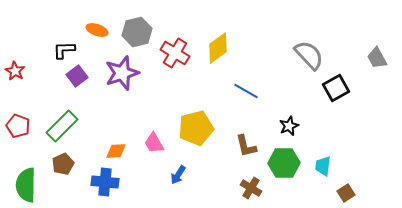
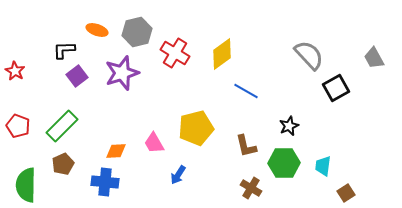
yellow diamond: moved 4 px right, 6 px down
gray trapezoid: moved 3 px left
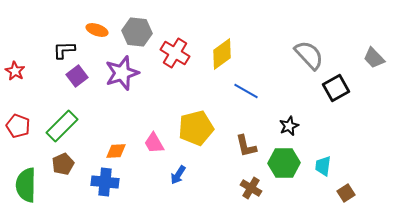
gray hexagon: rotated 20 degrees clockwise
gray trapezoid: rotated 15 degrees counterclockwise
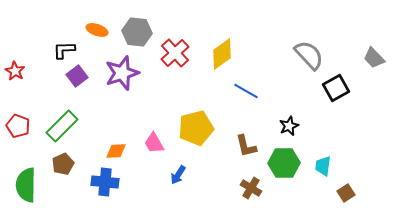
red cross: rotated 16 degrees clockwise
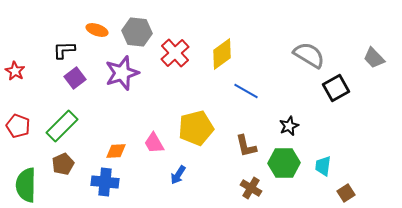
gray semicircle: rotated 16 degrees counterclockwise
purple square: moved 2 px left, 2 px down
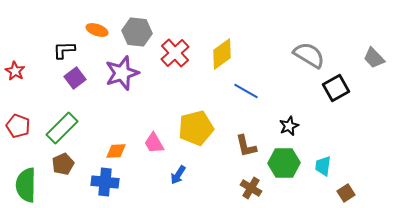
green rectangle: moved 2 px down
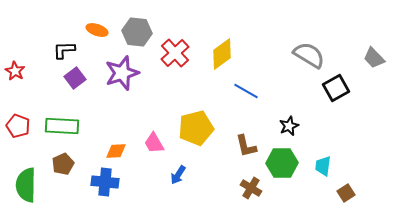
green rectangle: moved 2 px up; rotated 48 degrees clockwise
green hexagon: moved 2 px left
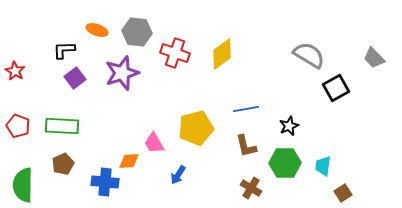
red cross: rotated 28 degrees counterclockwise
blue line: moved 18 px down; rotated 40 degrees counterclockwise
orange diamond: moved 13 px right, 10 px down
green hexagon: moved 3 px right
green semicircle: moved 3 px left
brown square: moved 3 px left
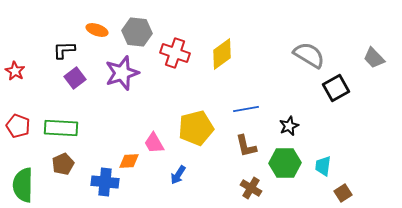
green rectangle: moved 1 px left, 2 px down
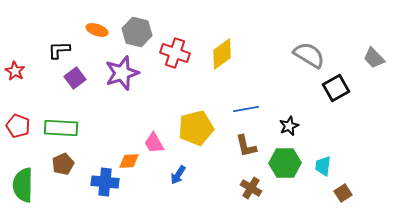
gray hexagon: rotated 8 degrees clockwise
black L-shape: moved 5 px left
